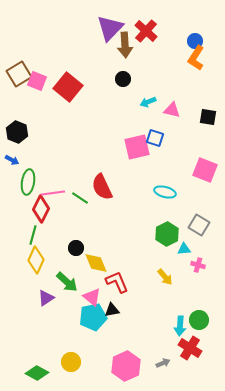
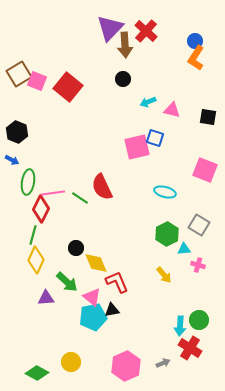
yellow arrow at (165, 277): moved 1 px left, 2 px up
purple triangle at (46, 298): rotated 30 degrees clockwise
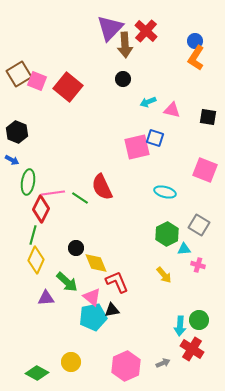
red cross at (190, 348): moved 2 px right, 1 px down
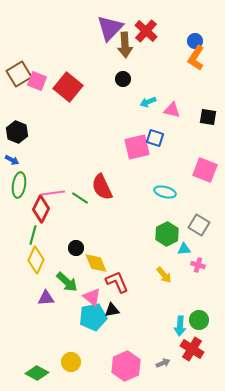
green ellipse at (28, 182): moved 9 px left, 3 px down
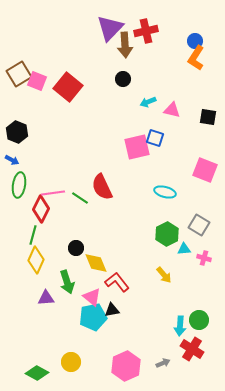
red cross at (146, 31): rotated 35 degrees clockwise
pink cross at (198, 265): moved 6 px right, 7 px up
green arrow at (67, 282): rotated 30 degrees clockwise
red L-shape at (117, 282): rotated 15 degrees counterclockwise
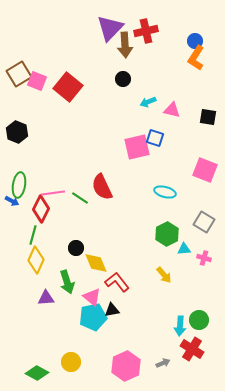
blue arrow at (12, 160): moved 41 px down
gray square at (199, 225): moved 5 px right, 3 px up
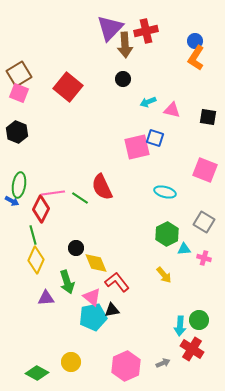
pink square at (37, 81): moved 18 px left, 12 px down
green line at (33, 235): rotated 30 degrees counterclockwise
